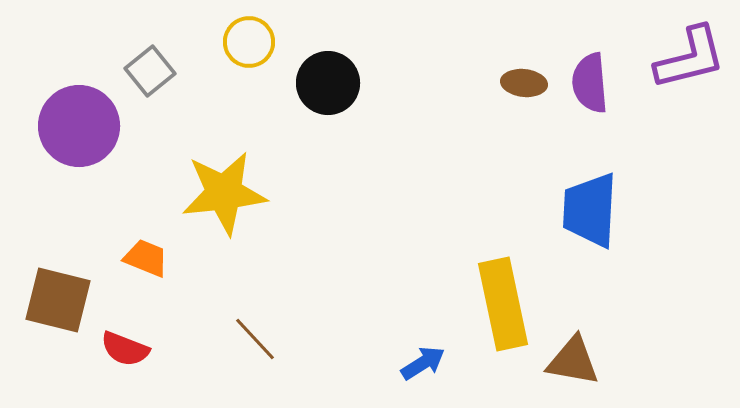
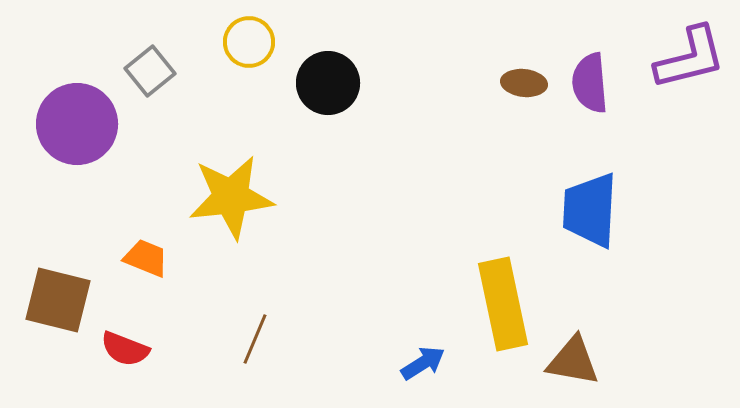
purple circle: moved 2 px left, 2 px up
yellow star: moved 7 px right, 4 px down
brown line: rotated 66 degrees clockwise
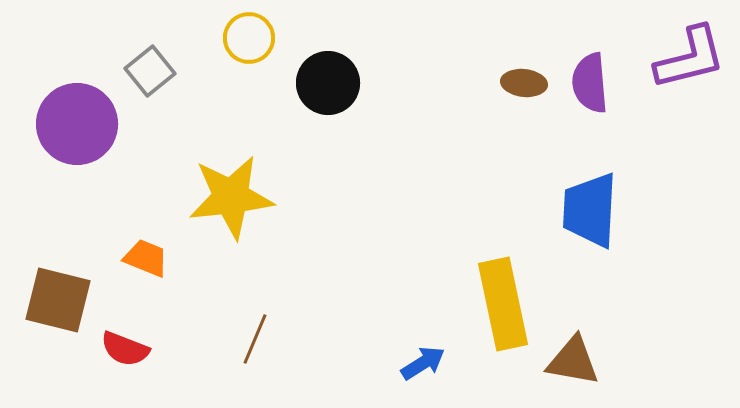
yellow circle: moved 4 px up
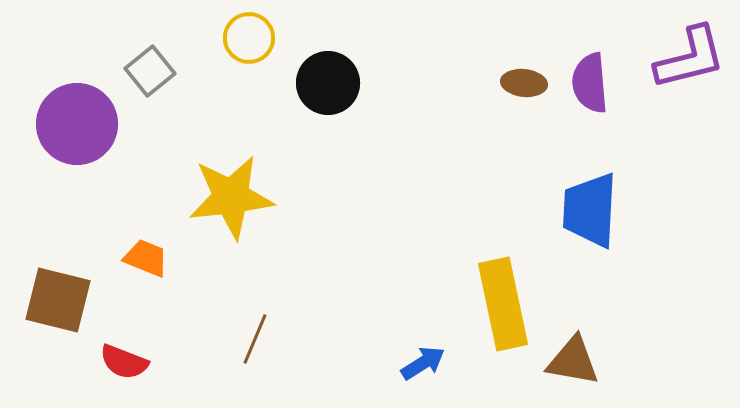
red semicircle: moved 1 px left, 13 px down
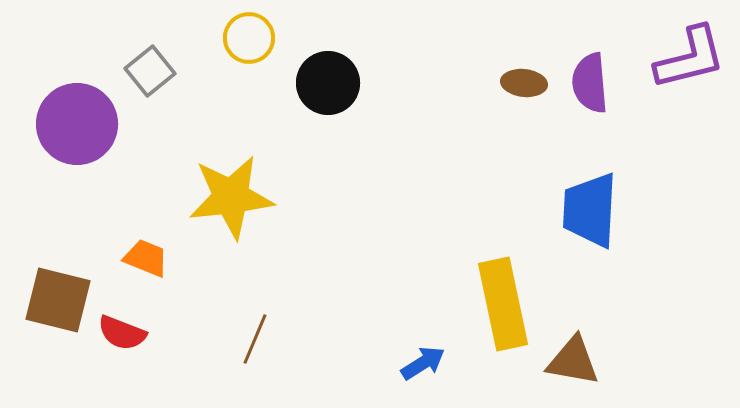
red semicircle: moved 2 px left, 29 px up
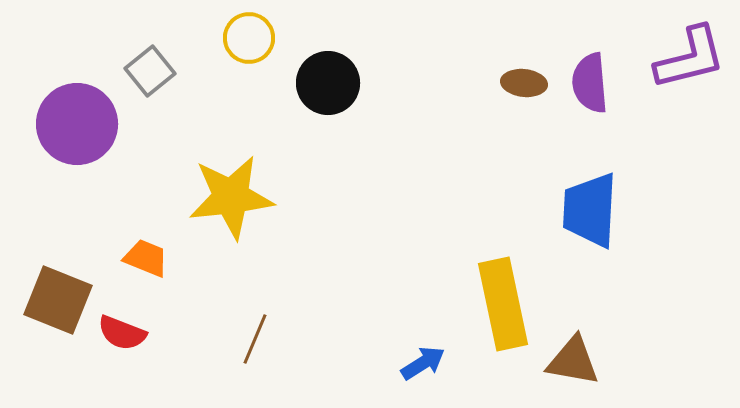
brown square: rotated 8 degrees clockwise
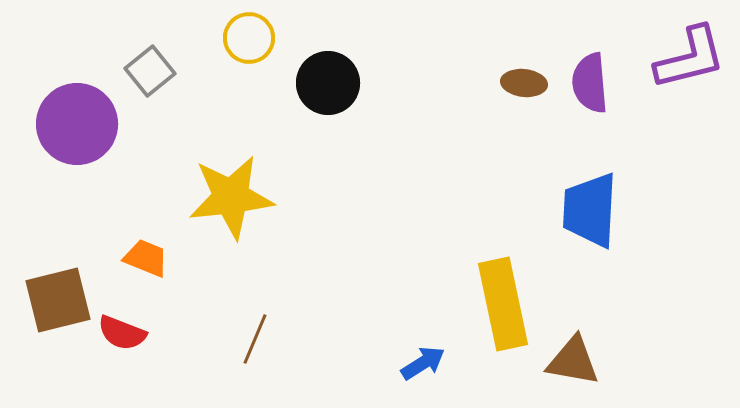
brown square: rotated 36 degrees counterclockwise
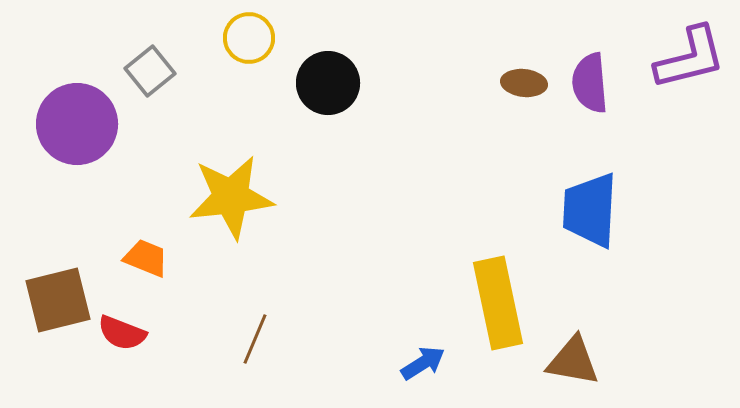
yellow rectangle: moved 5 px left, 1 px up
